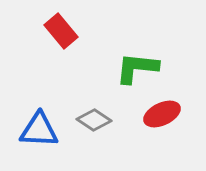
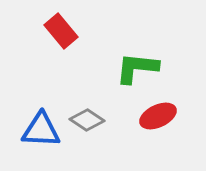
red ellipse: moved 4 px left, 2 px down
gray diamond: moved 7 px left
blue triangle: moved 2 px right
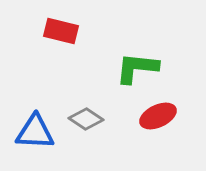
red rectangle: rotated 36 degrees counterclockwise
gray diamond: moved 1 px left, 1 px up
blue triangle: moved 6 px left, 2 px down
